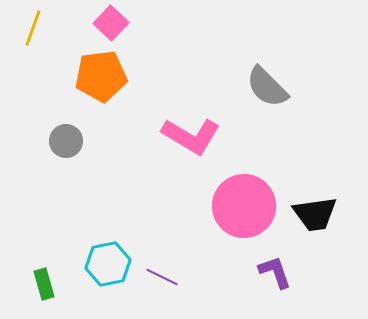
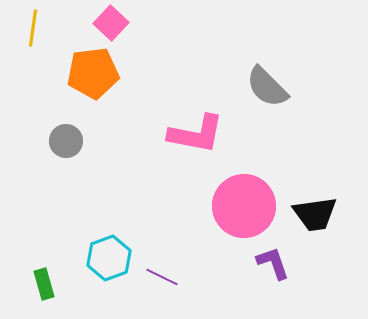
yellow line: rotated 12 degrees counterclockwise
orange pentagon: moved 8 px left, 3 px up
pink L-shape: moved 5 px right, 2 px up; rotated 20 degrees counterclockwise
cyan hexagon: moved 1 px right, 6 px up; rotated 9 degrees counterclockwise
purple L-shape: moved 2 px left, 9 px up
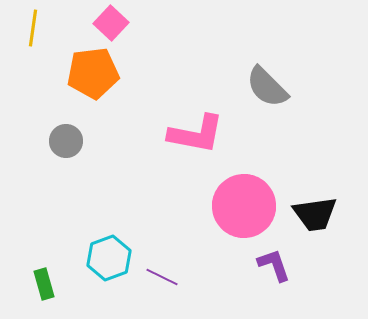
purple L-shape: moved 1 px right, 2 px down
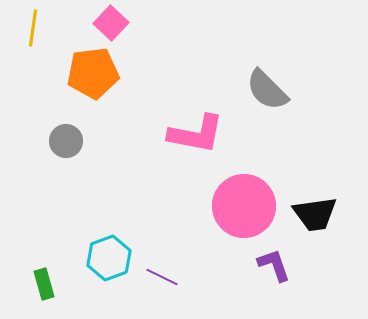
gray semicircle: moved 3 px down
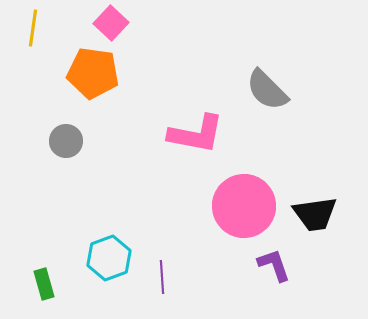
orange pentagon: rotated 15 degrees clockwise
purple line: rotated 60 degrees clockwise
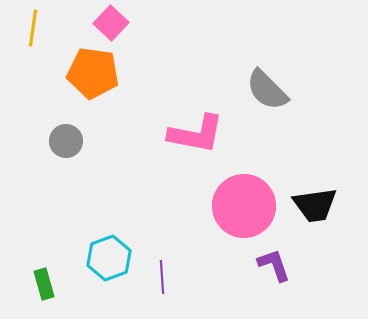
black trapezoid: moved 9 px up
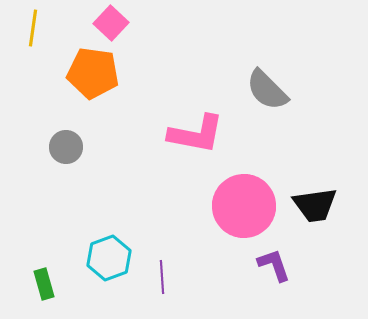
gray circle: moved 6 px down
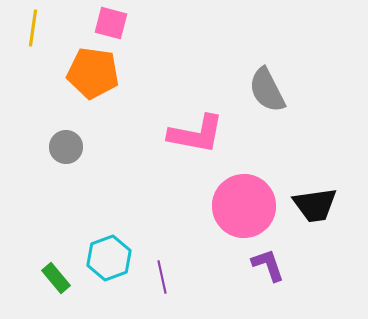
pink square: rotated 28 degrees counterclockwise
gray semicircle: rotated 18 degrees clockwise
purple L-shape: moved 6 px left
purple line: rotated 8 degrees counterclockwise
green rectangle: moved 12 px right, 6 px up; rotated 24 degrees counterclockwise
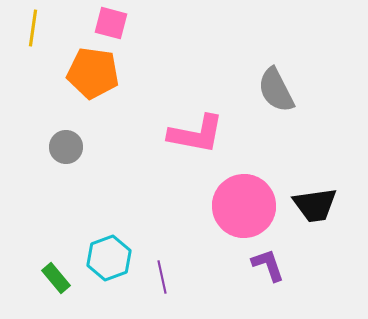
gray semicircle: moved 9 px right
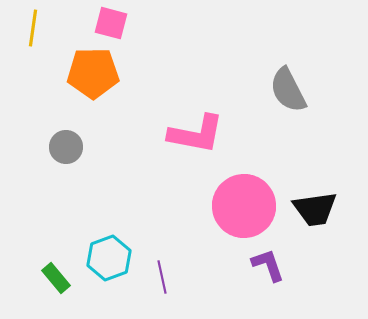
orange pentagon: rotated 9 degrees counterclockwise
gray semicircle: moved 12 px right
black trapezoid: moved 4 px down
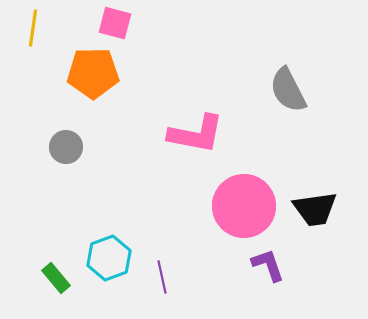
pink square: moved 4 px right
